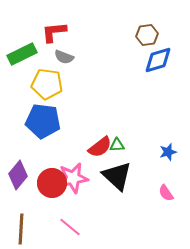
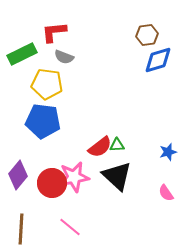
pink star: moved 1 px right, 1 px up
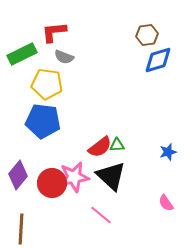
black triangle: moved 6 px left
pink semicircle: moved 10 px down
pink line: moved 31 px right, 12 px up
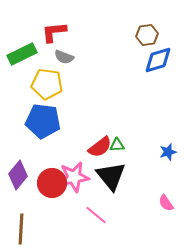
black triangle: rotated 8 degrees clockwise
pink line: moved 5 px left
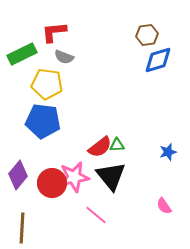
pink semicircle: moved 2 px left, 3 px down
brown line: moved 1 px right, 1 px up
